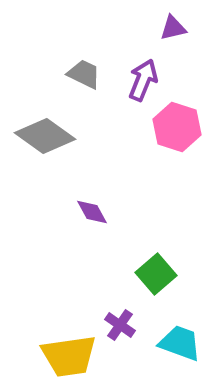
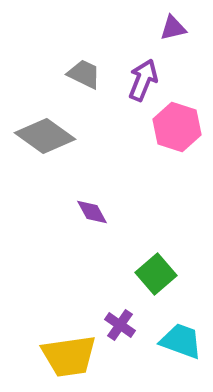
cyan trapezoid: moved 1 px right, 2 px up
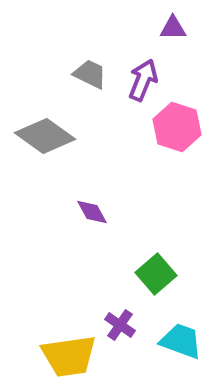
purple triangle: rotated 12 degrees clockwise
gray trapezoid: moved 6 px right
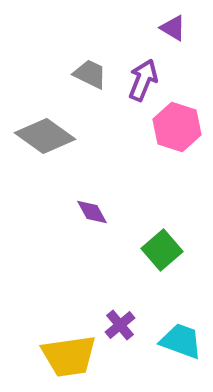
purple triangle: rotated 32 degrees clockwise
green square: moved 6 px right, 24 px up
purple cross: rotated 16 degrees clockwise
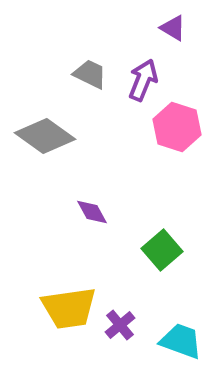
yellow trapezoid: moved 48 px up
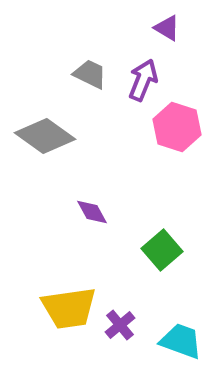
purple triangle: moved 6 px left
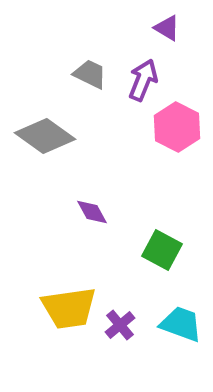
pink hexagon: rotated 9 degrees clockwise
green square: rotated 21 degrees counterclockwise
cyan trapezoid: moved 17 px up
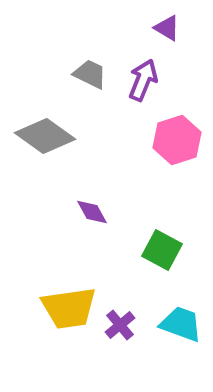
pink hexagon: moved 13 px down; rotated 15 degrees clockwise
